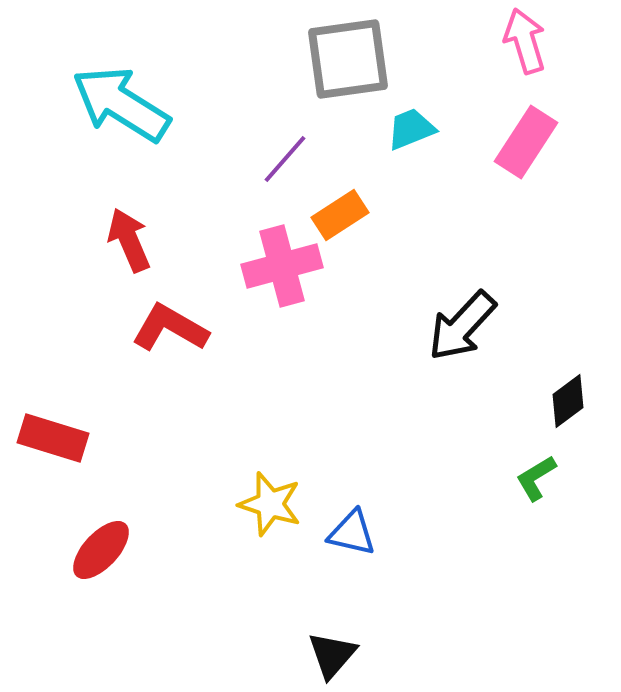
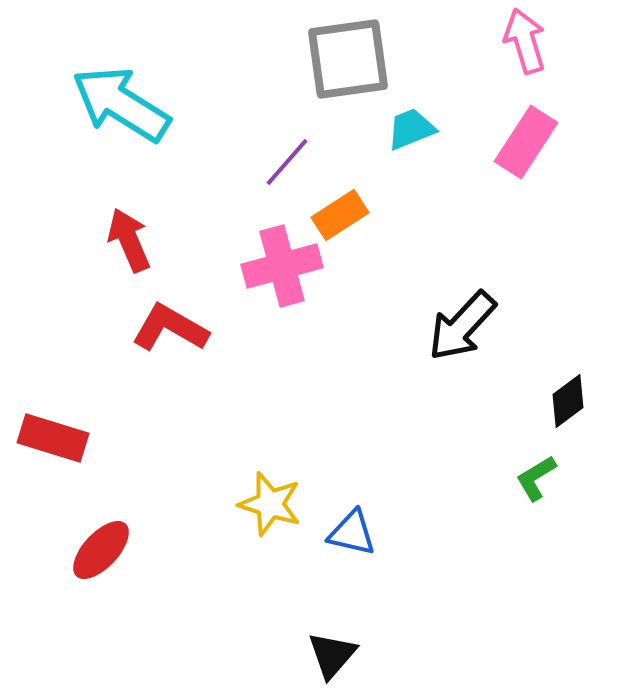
purple line: moved 2 px right, 3 px down
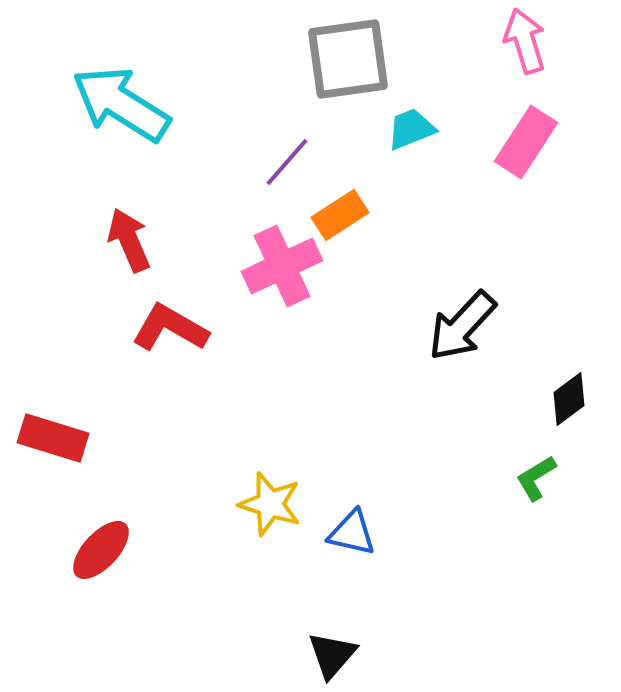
pink cross: rotated 10 degrees counterclockwise
black diamond: moved 1 px right, 2 px up
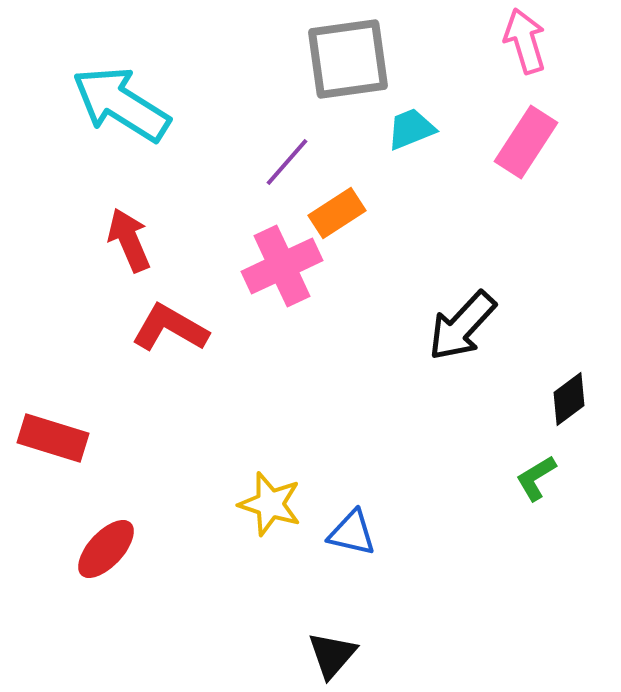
orange rectangle: moved 3 px left, 2 px up
red ellipse: moved 5 px right, 1 px up
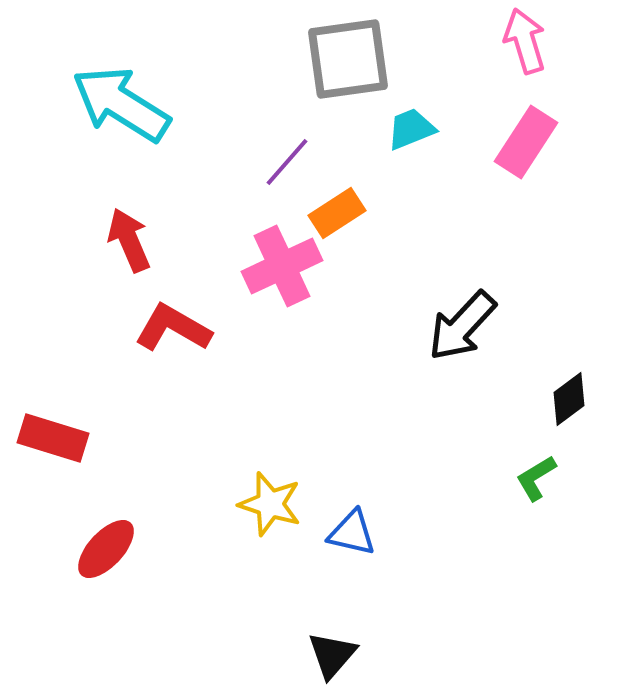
red L-shape: moved 3 px right
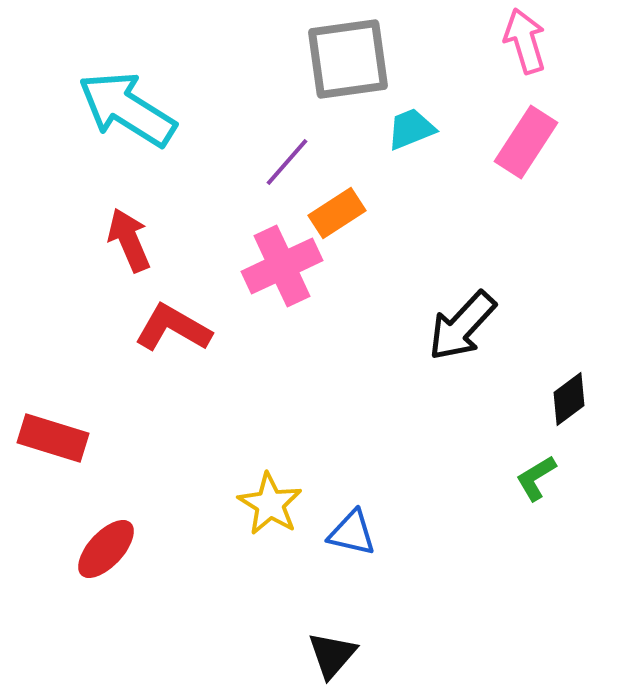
cyan arrow: moved 6 px right, 5 px down
yellow star: rotated 14 degrees clockwise
